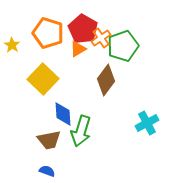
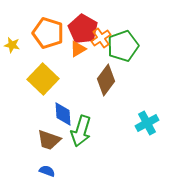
yellow star: rotated 21 degrees counterclockwise
brown trapezoid: rotated 30 degrees clockwise
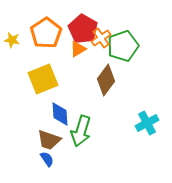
orange pentagon: moved 2 px left; rotated 20 degrees clockwise
yellow star: moved 5 px up
yellow square: rotated 24 degrees clockwise
blue diamond: moved 3 px left
blue semicircle: moved 12 px up; rotated 35 degrees clockwise
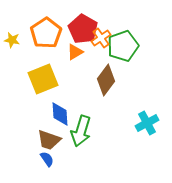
orange triangle: moved 3 px left, 3 px down
